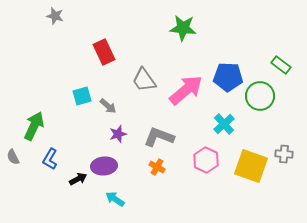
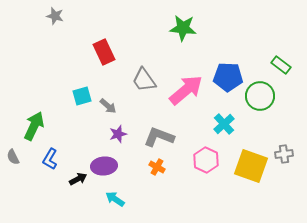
gray cross: rotated 12 degrees counterclockwise
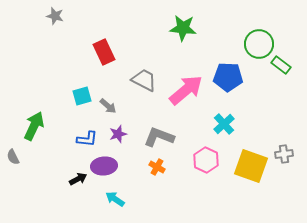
gray trapezoid: rotated 152 degrees clockwise
green circle: moved 1 px left, 52 px up
blue L-shape: moved 37 px right, 20 px up; rotated 115 degrees counterclockwise
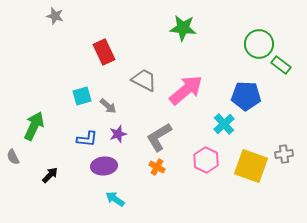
blue pentagon: moved 18 px right, 19 px down
gray L-shape: rotated 52 degrees counterclockwise
black arrow: moved 28 px left, 4 px up; rotated 18 degrees counterclockwise
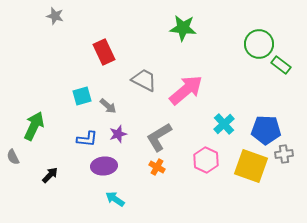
blue pentagon: moved 20 px right, 34 px down
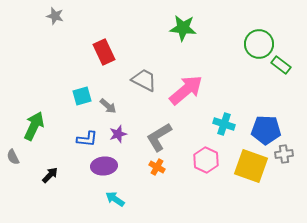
cyan cross: rotated 30 degrees counterclockwise
